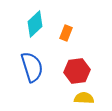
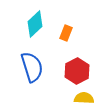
red hexagon: rotated 20 degrees counterclockwise
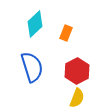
yellow semicircle: moved 7 px left; rotated 108 degrees clockwise
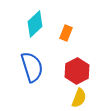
yellow semicircle: moved 2 px right
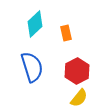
orange rectangle: rotated 35 degrees counterclockwise
yellow semicircle: rotated 18 degrees clockwise
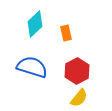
blue semicircle: rotated 56 degrees counterclockwise
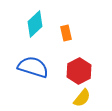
blue semicircle: moved 1 px right
red hexagon: moved 2 px right
yellow semicircle: moved 3 px right
